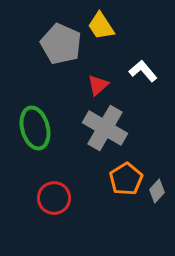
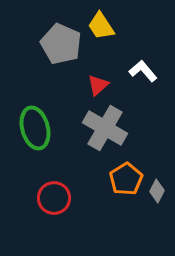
gray diamond: rotated 15 degrees counterclockwise
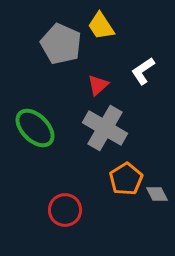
white L-shape: rotated 84 degrees counterclockwise
green ellipse: rotated 30 degrees counterclockwise
gray diamond: moved 3 px down; rotated 55 degrees counterclockwise
red circle: moved 11 px right, 12 px down
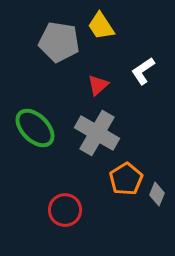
gray pentagon: moved 2 px left, 2 px up; rotated 15 degrees counterclockwise
gray cross: moved 8 px left, 5 px down
gray diamond: rotated 50 degrees clockwise
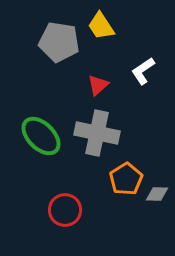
green ellipse: moved 6 px right, 8 px down
gray cross: rotated 18 degrees counterclockwise
gray diamond: rotated 70 degrees clockwise
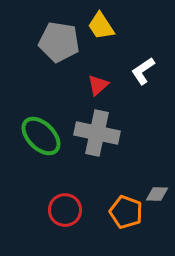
orange pentagon: moved 33 px down; rotated 20 degrees counterclockwise
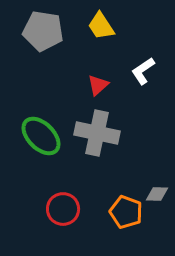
gray pentagon: moved 16 px left, 11 px up
red circle: moved 2 px left, 1 px up
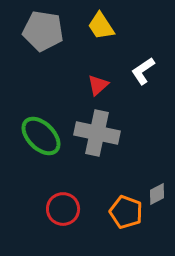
gray diamond: rotated 30 degrees counterclockwise
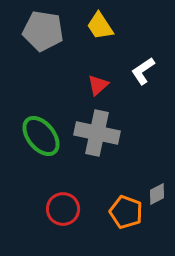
yellow trapezoid: moved 1 px left
green ellipse: rotated 6 degrees clockwise
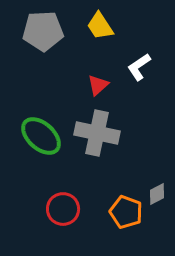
gray pentagon: rotated 12 degrees counterclockwise
white L-shape: moved 4 px left, 4 px up
green ellipse: rotated 9 degrees counterclockwise
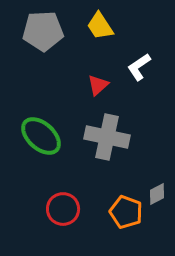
gray cross: moved 10 px right, 4 px down
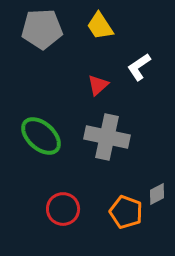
gray pentagon: moved 1 px left, 2 px up
